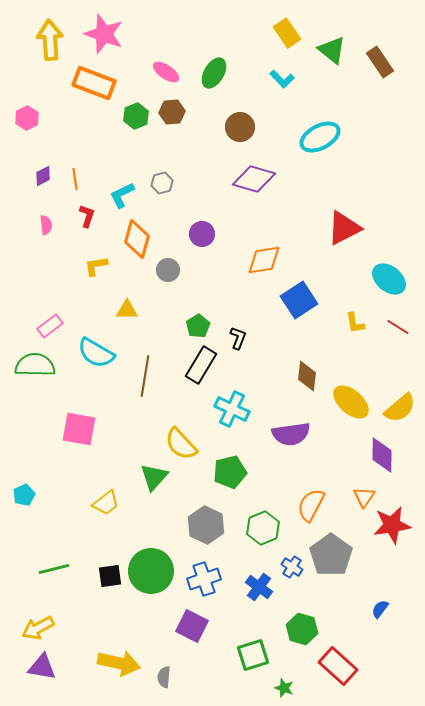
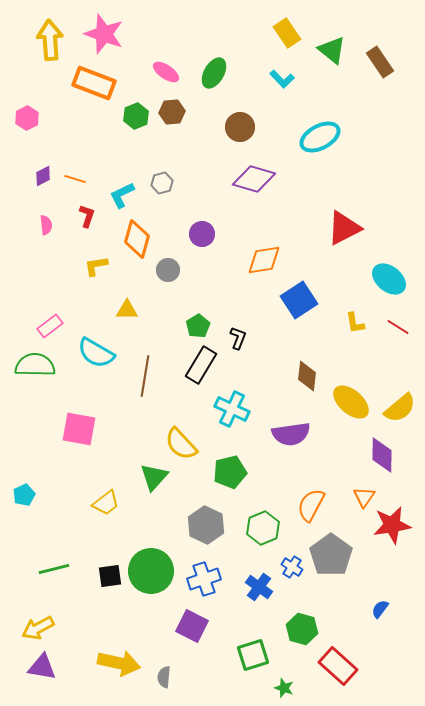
orange line at (75, 179): rotated 65 degrees counterclockwise
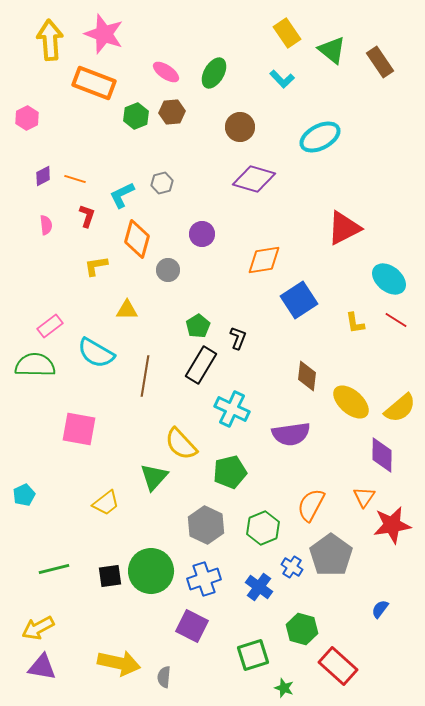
red line at (398, 327): moved 2 px left, 7 px up
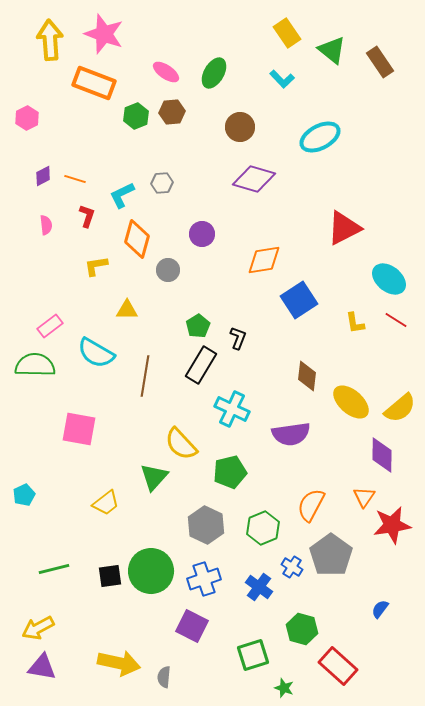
gray hexagon at (162, 183): rotated 10 degrees clockwise
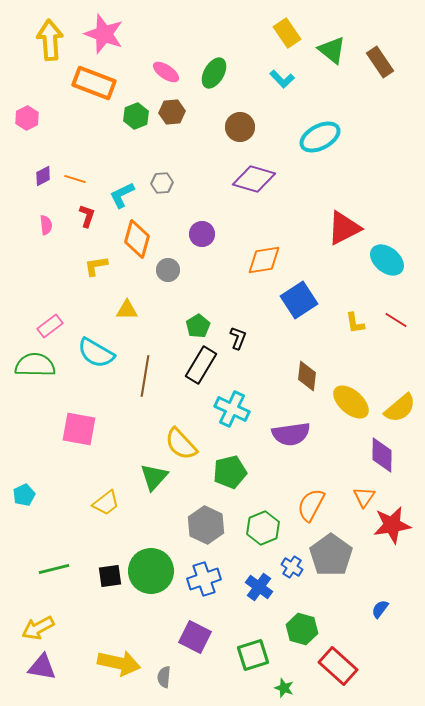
cyan ellipse at (389, 279): moved 2 px left, 19 px up
purple square at (192, 626): moved 3 px right, 11 px down
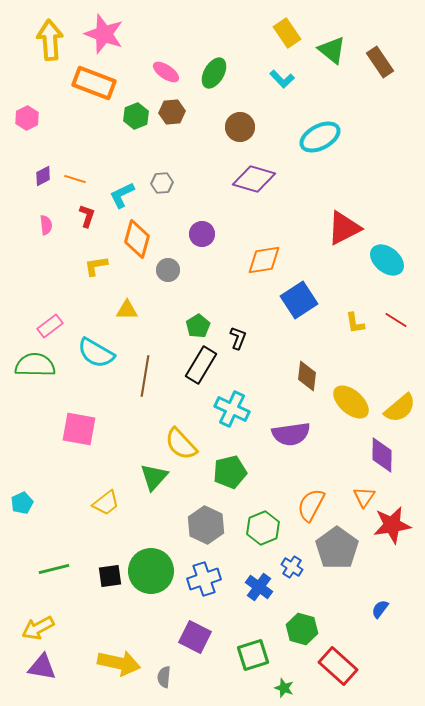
cyan pentagon at (24, 495): moved 2 px left, 8 px down
gray pentagon at (331, 555): moved 6 px right, 7 px up
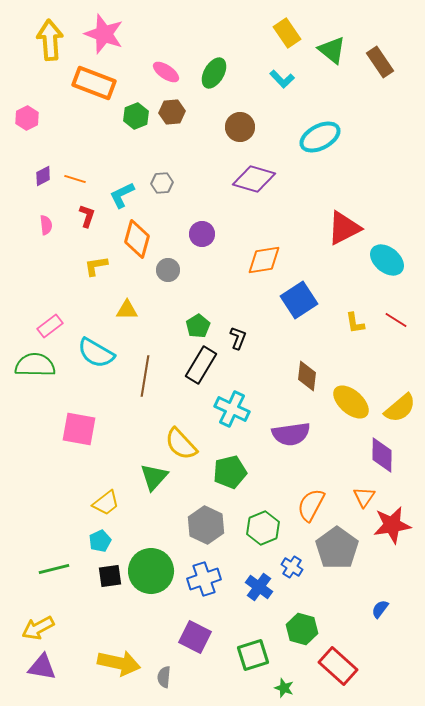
cyan pentagon at (22, 503): moved 78 px right, 38 px down
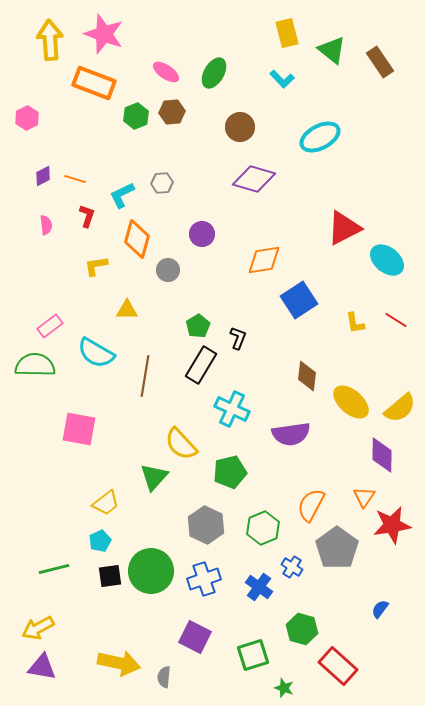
yellow rectangle at (287, 33): rotated 20 degrees clockwise
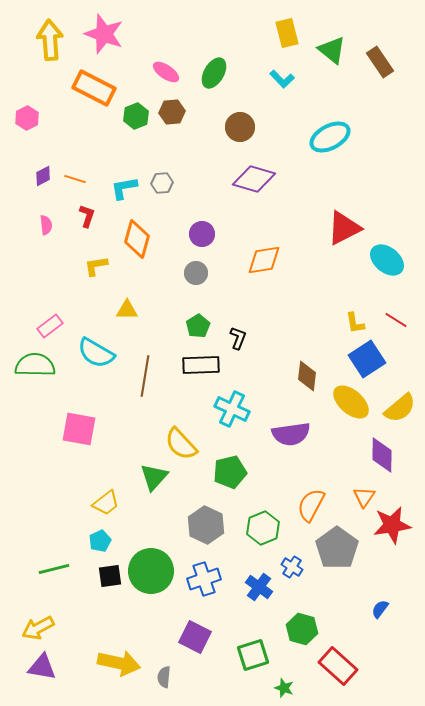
orange rectangle at (94, 83): moved 5 px down; rotated 6 degrees clockwise
cyan ellipse at (320, 137): moved 10 px right
cyan L-shape at (122, 195): moved 2 px right, 7 px up; rotated 16 degrees clockwise
gray circle at (168, 270): moved 28 px right, 3 px down
blue square at (299, 300): moved 68 px right, 59 px down
black rectangle at (201, 365): rotated 57 degrees clockwise
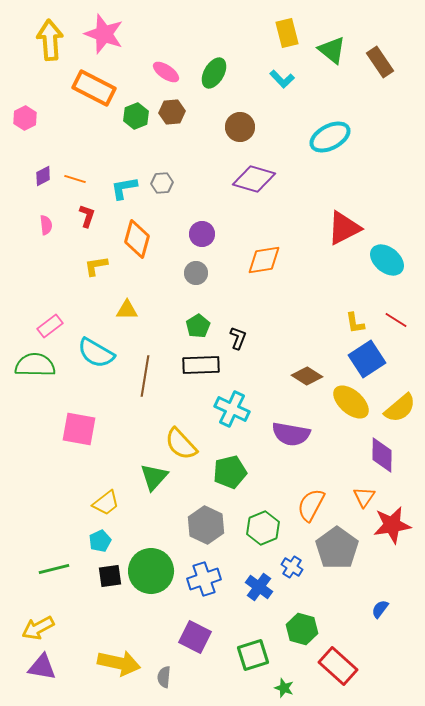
pink hexagon at (27, 118): moved 2 px left
brown diamond at (307, 376): rotated 64 degrees counterclockwise
purple semicircle at (291, 434): rotated 18 degrees clockwise
